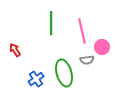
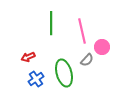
red arrow: moved 13 px right, 7 px down; rotated 80 degrees counterclockwise
gray semicircle: rotated 40 degrees counterclockwise
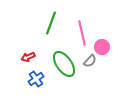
green line: rotated 20 degrees clockwise
pink line: moved 2 px down
gray semicircle: moved 3 px right, 1 px down
green ellipse: moved 9 px up; rotated 20 degrees counterclockwise
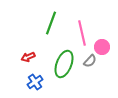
green ellipse: rotated 56 degrees clockwise
blue cross: moved 1 px left, 3 px down
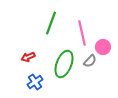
pink circle: moved 1 px right
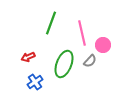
pink circle: moved 2 px up
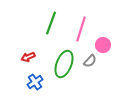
pink line: moved 1 px left, 4 px up; rotated 30 degrees clockwise
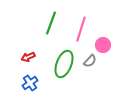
blue cross: moved 5 px left, 1 px down
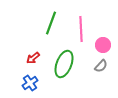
pink line: rotated 20 degrees counterclockwise
red arrow: moved 5 px right, 1 px down; rotated 16 degrees counterclockwise
gray semicircle: moved 11 px right, 5 px down
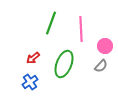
pink circle: moved 2 px right, 1 px down
blue cross: moved 1 px up
